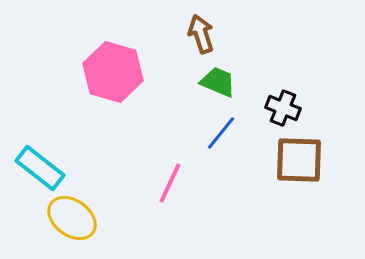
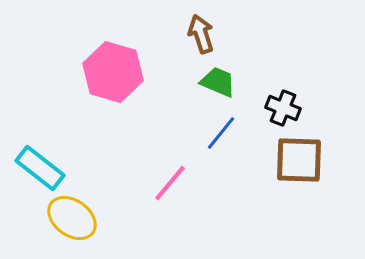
pink line: rotated 15 degrees clockwise
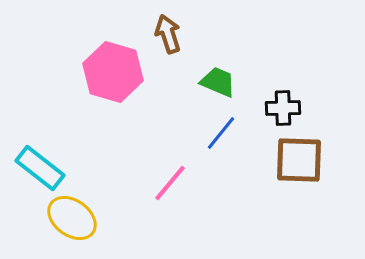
brown arrow: moved 33 px left
black cross: rotated 24 degrees counterclockwise
